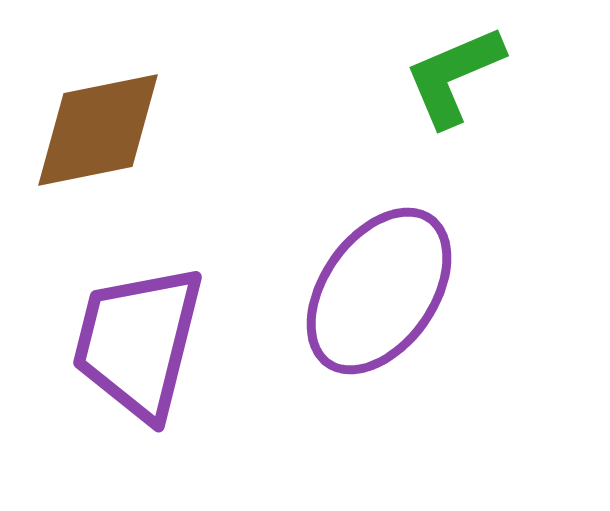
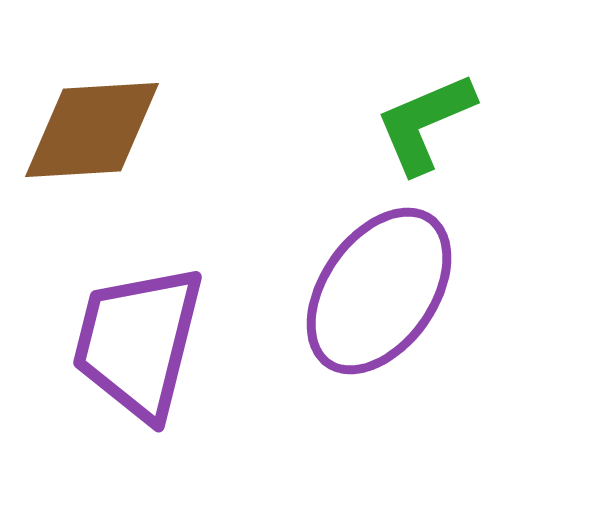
green L-shape: moved 29 px left, 47 px down
brown diamond: moved 6 px left; rotated 8 degrees clockwise
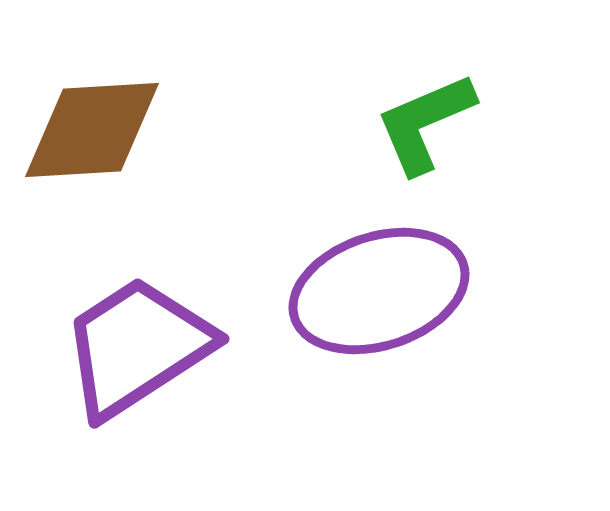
purple ellipse: rotated 37 degrees clockwise
purple trapezoid: moved 1 px left, 5 px down; rotated 43 degrees clockwise
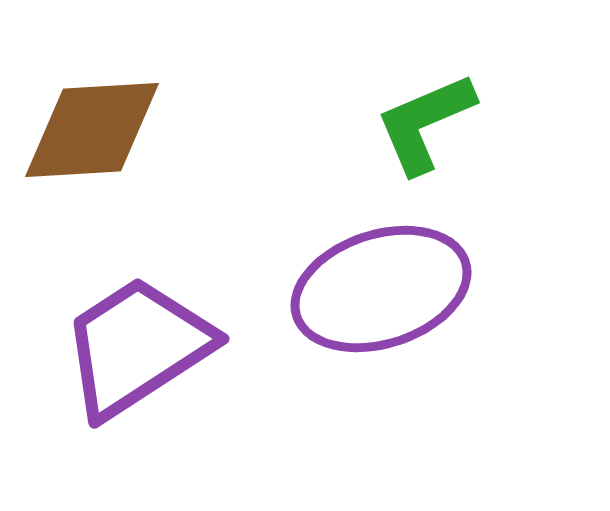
purple ellipse: moved 2 px right, 2 px up
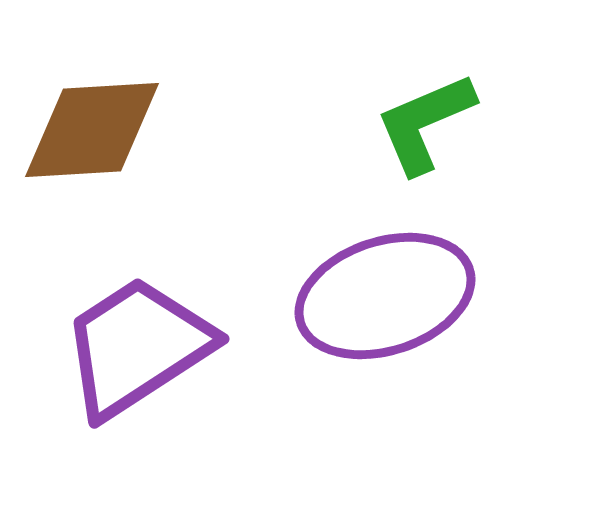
purple ellipse: moved 4 px right, 7 px down
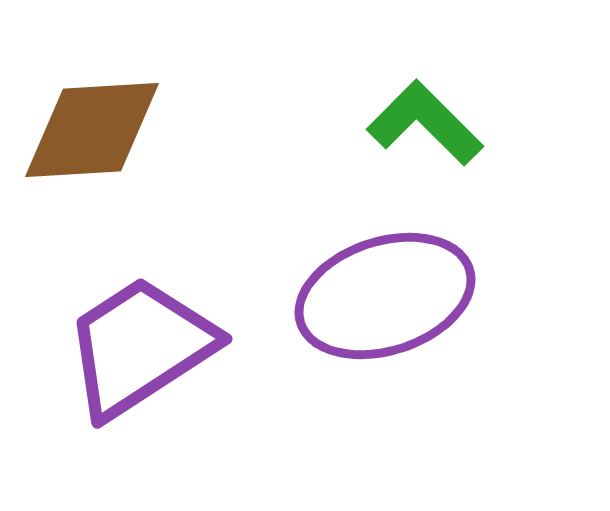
green L-shape: rotated 68 degrees clockwise
purple trapezoid: moved 3 px right
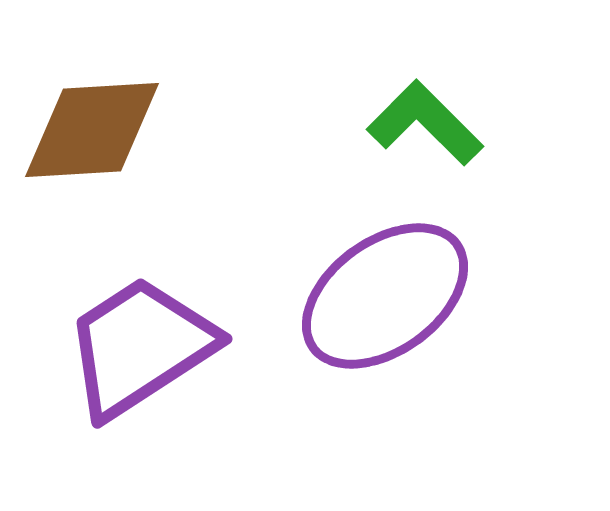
purple ellipse: rotated 18 degrees counterclockwise
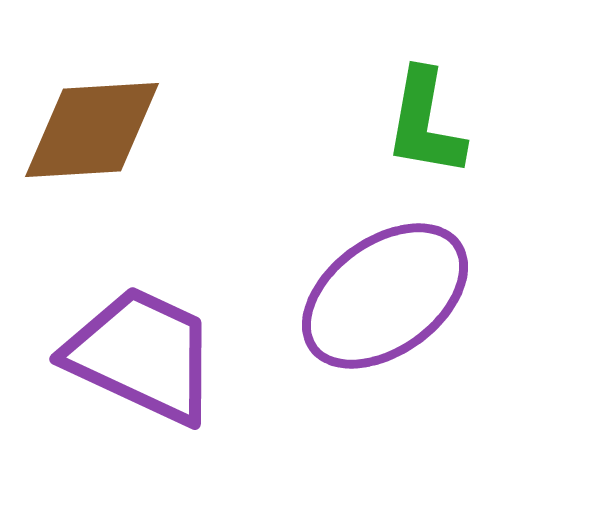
green L-shape: rotated 125 degrees counterclockwise
purple trapezoid: moved 2 px right, 8 px down; rotated 58 degrees clockwise
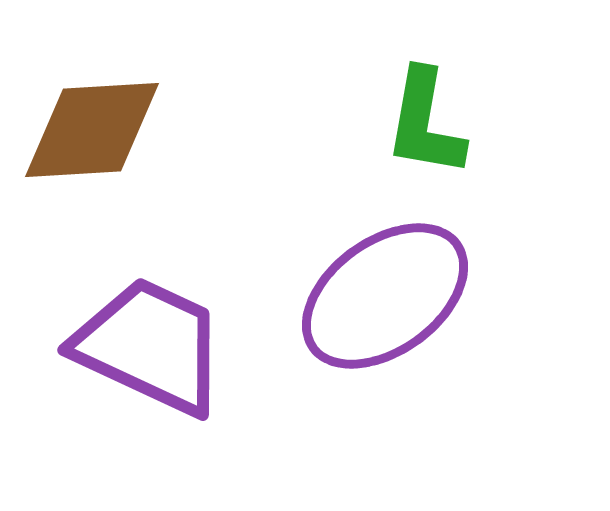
purple trapezoid: moved 8 px right, 9 px up
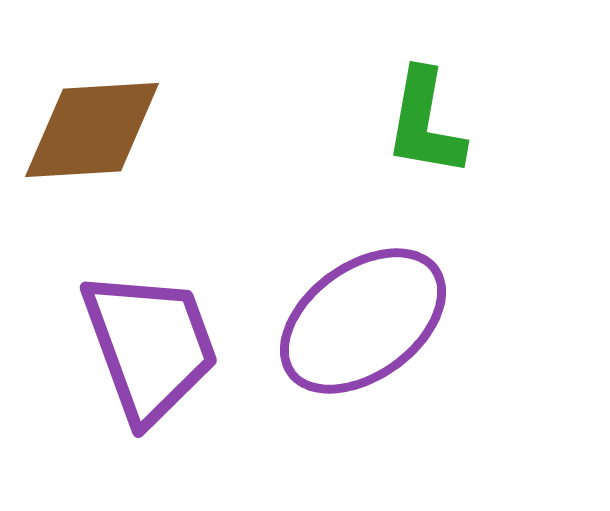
purple ellipse: moved 22 px left, 25 px down
purple trapezoid: rotated 45 degrees clockwise
